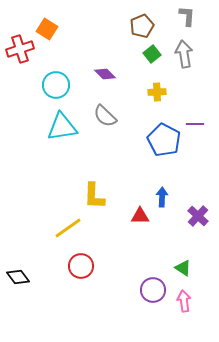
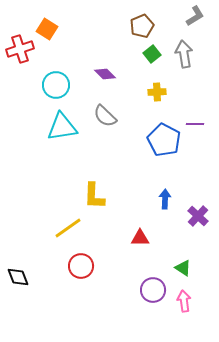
gray L-shape: moved 8 px right; rotated 55 degrees clockwise
blue arrow: moved 3 px right, 2 px down
red triangle: moved 22 px down
black diamond: rotated 15 degrees clockwise
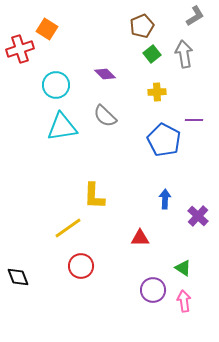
purple line: moved 1 px left, 4 px up
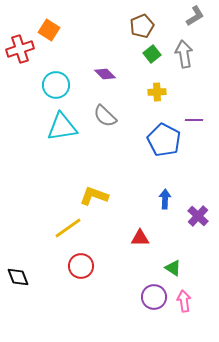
orange square: moved 2 px right, 1 px down
yellow L-shape: rotated 108 degrees clockwise
green triangle: moved 10 px left
purple circle: moved 1 px right, 7 px down
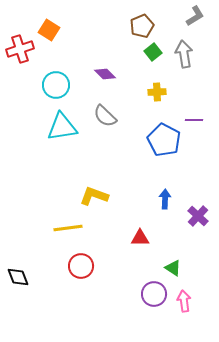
green square: moved 1 px right, 2 px up
yellow line: rotated 28 degrees clockwise
purple circle: moved 3 px up
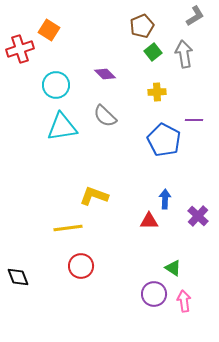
red triangle: moved 9 px right, 17 px up
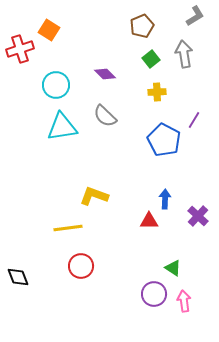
green square: moved 2 px left, 7 px down
purple line: rotated 60 degrees counterclockwise
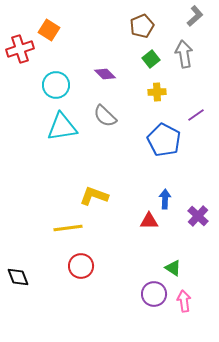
gray L-shape: rotated 10 degrees counterclockwise
purple line: moved 2 px right, 5 px up; rotated 24 degrees clockwise
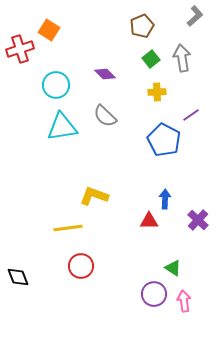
gray arrow: moved 2 px left, 4 px down
purple line: moved 5 px left
purple cross: moved 4 px down
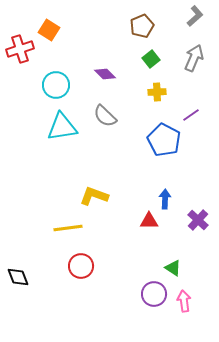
gray arrow: moved 12 px right; rotated 32 degrees clockwise
